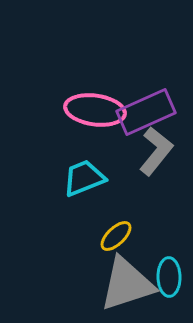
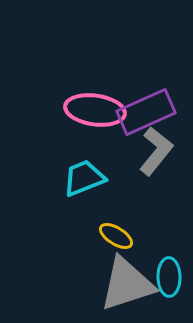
yellow ellipse: rotated 76 degrees clockwise
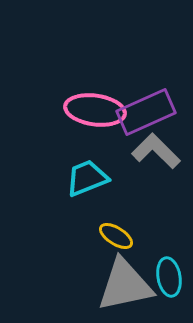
gray L-shape: rotated 84 degrees counterclockwise
cyan trapezoid: moved 3 px right
cyan ellipse: rotated 9 degrees counterclockwise
gray triangle: moved 2 px left, 1 px down; rotated 6 degrees clockwise
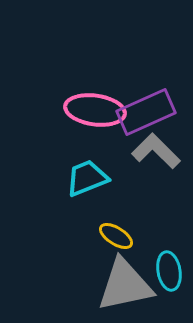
cyan ellipse: moved 6 px up
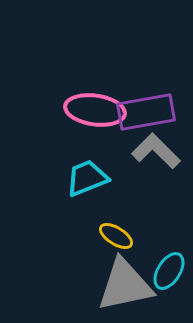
purple rectangle: rotated 14 degrees clockwise
cyan ellipse: rotated 42 degrees clockwise
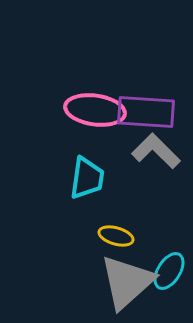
purple rectangle: rotated 14 degrees clockwise
cyan trapezoid: rotated 120 degrees clockwise
yellow ellipse: rotated 16 degrees counterclockwise
gray triangle: moved 2 px right, 3 px up; rotated 30 degrees counterclockwise
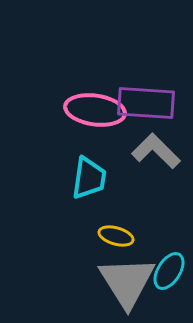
purple rectangle: moved 9 px up
cyan trapezoid: moved 2 px right
gray triangle: rotated 20 degrees counterclockwise
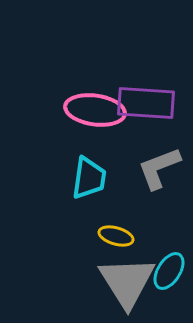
gray L-shape: moved 3 px right, 17 px down; rotated 66 degrees counterclockwise
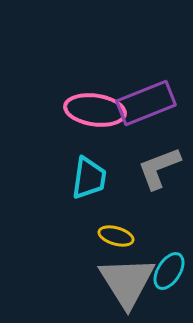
purple rectangle: rotated 26 degrees counterclockwise
